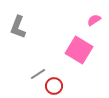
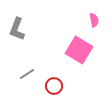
pink semicircle: rotated 112 degrees clockwise
gray L-shape: moved 1 px left, 2 px down
gray line: moved 11 px left
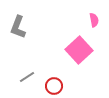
gray L-shape: moved 1 px right, 2 px up
pink square: rotated 16 degrees clockwise
gray line: moved 3 px down
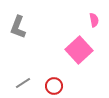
gray line: moved 4 px left, 6 px down
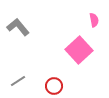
gray L-shape: rotated 120 degrees clockwise
gray line: moved 5 px left, 2 px up
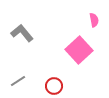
gray L-shape: moved 4 px right, 6 px down
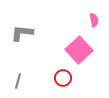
gray L-shape: rotated 45 degrees counterclockwise
gray line: rotated 42 degrees counterclockwise
red circle: moved 9 px right, 8 px up
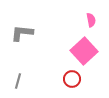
pink semicircle: moved 3 px left
pink square: moved 5 px right, 1 px down
red circle: moved 9 px right, 1 px down
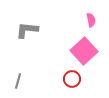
gray L-shape: moved 5 px right, 3 px up
